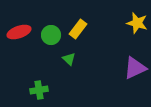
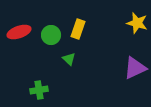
yellow rectangle: rotated 18 degrees counterclockwise
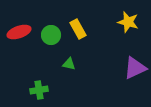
yellow star: moved 9 px left, 1 px up
yellow rectangle: rotated 48 degrees counterclockwise
green triangle: moved 5 px down; rotated 32 degrees counterclockwise
